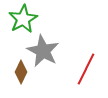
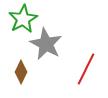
gray star: moved 3 px right, 7 px up
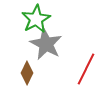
green star: moved 13 px right
brown diamond: moved 6 px right, 1 px down
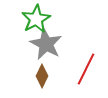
brown diamond: moved 15 px right, 3 px down
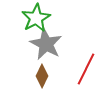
green star: moved 1 px up
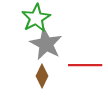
red line: moved 1 px left, 4 px up; rotated 64 degrees clockwise
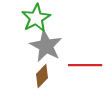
gray star: moved 2 px down
brown diamond: rotated 20 degrees clockwise
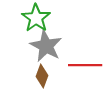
green star: rotated 8 degrees counterclockwise
brown diamond: rotated 25 degrees counterclockwise
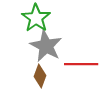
red line: moved 4 px left, 1 px up
brown diamond: moved 2 px left
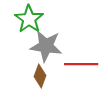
green star: moved 7 px left, 1 px down
gray star: rotated 20 degrees counterclockwise
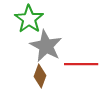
gray star: rotated 20 degrees clockwise
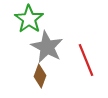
gray star: moved 1 px right, 1 px down
red line: moved 5 px right, 4 px up; rotated 68 degrees clockwise
